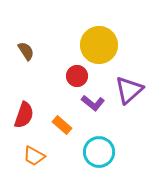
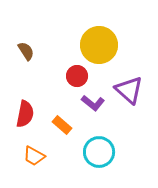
purple triangle: rotated 36 degrees counterclockwise
red semicircle: moved 1 px right, 1 px up; rotated 8 degrees counterclockwise
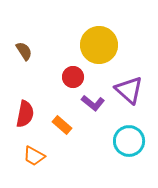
brown semicircle: moved 2 px left
red circle: moved 4 px left, 1 px down
cyan circle: moved 30 px right, 11 px up
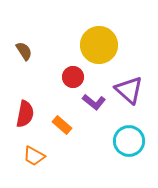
purple L-shape: moved 1 px right, 1 px up
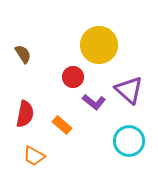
brown semicircle: moved 1 px left, 3 px down
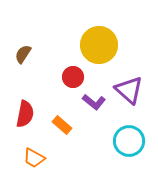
brown semicircle: rotated 114 degrees counterclockwise
orange trapezoid: moved 2 px down
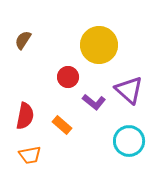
brown semicircle: moved 14 px up
red circle: moved 5 px left
red semicircle: moved 2 px down
orange trapezoid: moved 4 px left, 3 px up; rotated 40 degrees counterclockwise
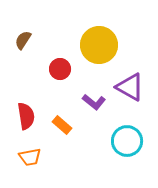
red circle: moved 8 px left, 8 px up
purple triangle: moved 1 px right, 3 px up; rotated 12 degrees counterclockwise
red semicircle: moved 1 px right; rotated 20 degrees counterclockwise
cyan circle: moved 2 px left
orange trapezoid: moved 2 px down
